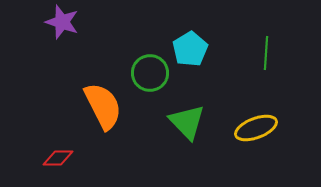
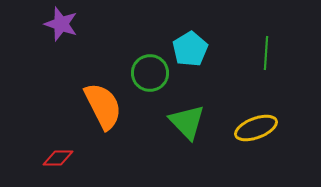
purple star: moved 1 px left, 2 px down
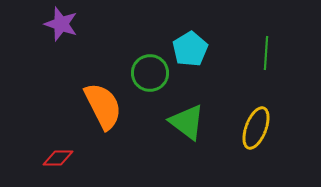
green triangle: rotated 9 degrees counterclockwise
yellow ellipse: rotated 48 degrees counterclockwise
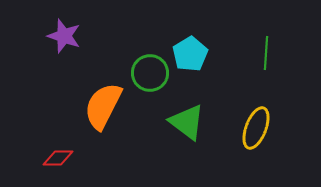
purple star: moved 3 px right, 12 px down
cyan pentagon: moved 5 px down
orange semicircle: rotated 126 degrees counterclockwise
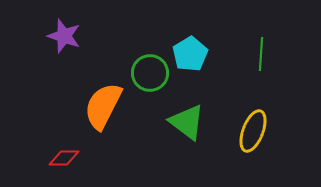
green line: moved 5 px left, 1 px down
yellow ellipse: moved 3 px left, 3 px down
red diamond: moved 6 px right
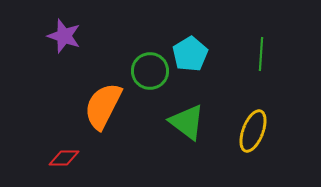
green circle: moved 2 px up
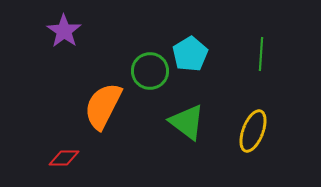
purple star: moved 5 px up; rotated 16 degrees clockwise
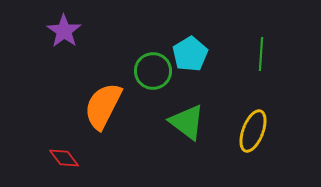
green circle: moved 3 px right
red diamond: rotated 52 degrees clockwise
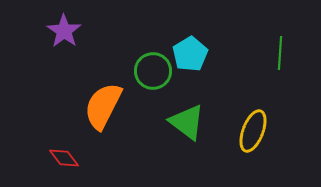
green line: moved 19 px right, 1 px up
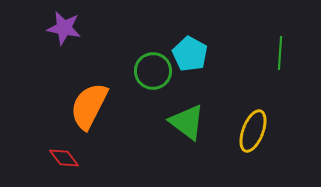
purple star: moved 3 px up; rotated 24 degrees counterclockwise
cyan pentagon: rotated 12 degrees counterclockwise
orange semicircle: moved 14 px left
